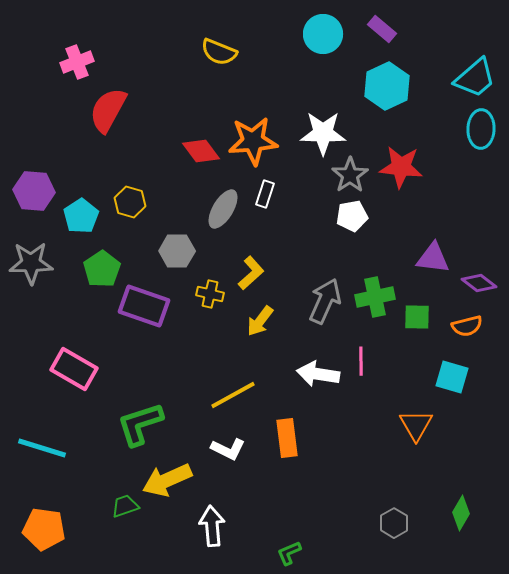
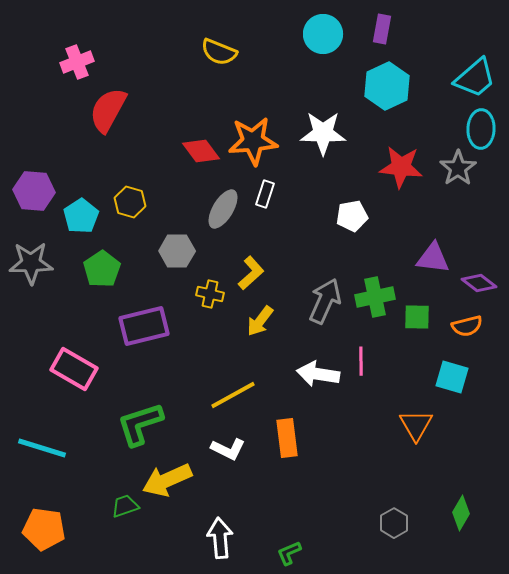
purple rectangle at (382, 29): rotated 60 degrees clockwise
gray star at (350, 175): moved 108 px right, 7 px up
purple rectangle at (144, 306): moved 20 px down; rotated 33 degrees counterclockwise
white arrow at (212, 526): moved 8 px right, 12 px down
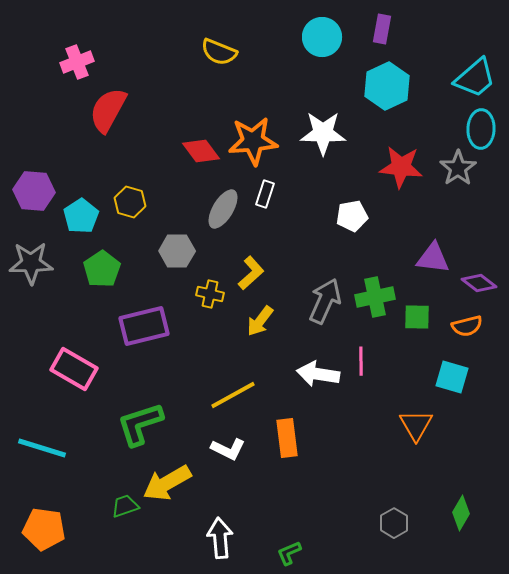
cyan circle at (323, 34): moved 1 px left, 3 px down
yellow arrow at (167, 480): moved 3 px down; rotated 6 degrees counterclockwise
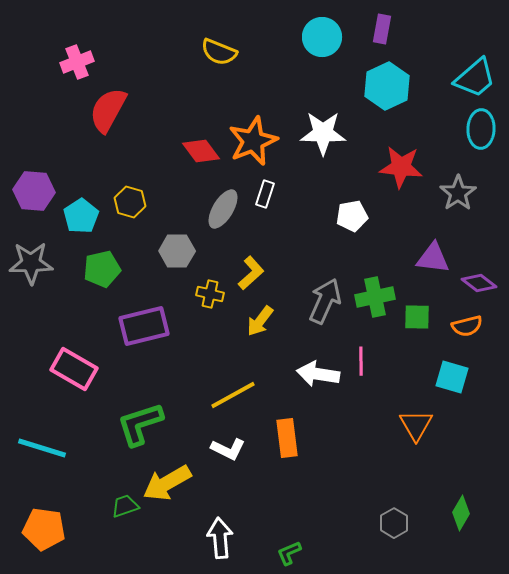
orange star at (253, 141): rotated 18 degrees counterclockwise
gray star at (458, 168): moved 25 px down
green pentagon at (102, 269): rotated 21 degrees clockwise
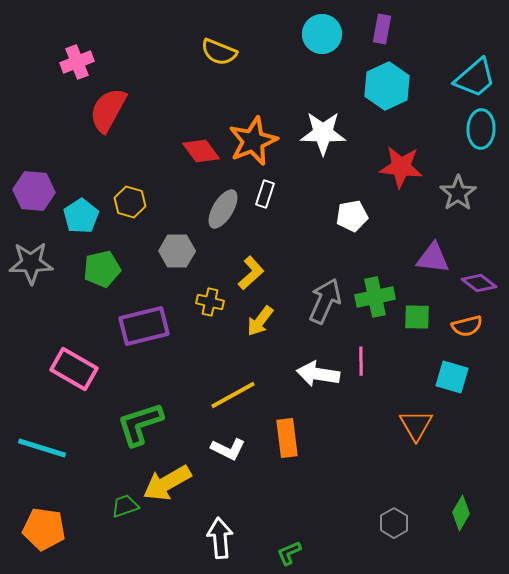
cyan circle at (322, 37): moved 3 px up
yellow cross at (210, 294): moved 8 px down
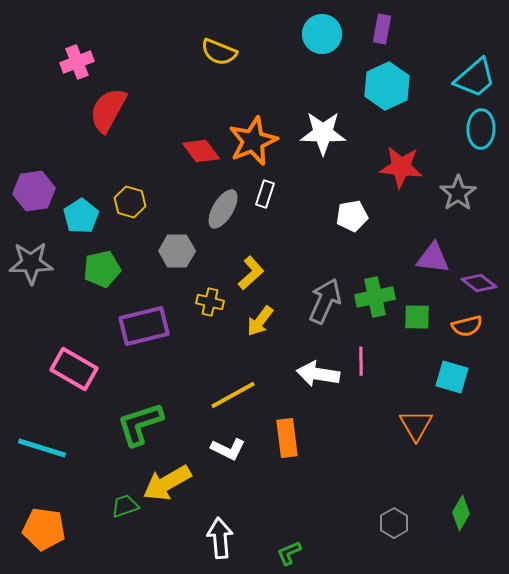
purple hexagon at (34, 191): rotated 12 degrees counterclockwise
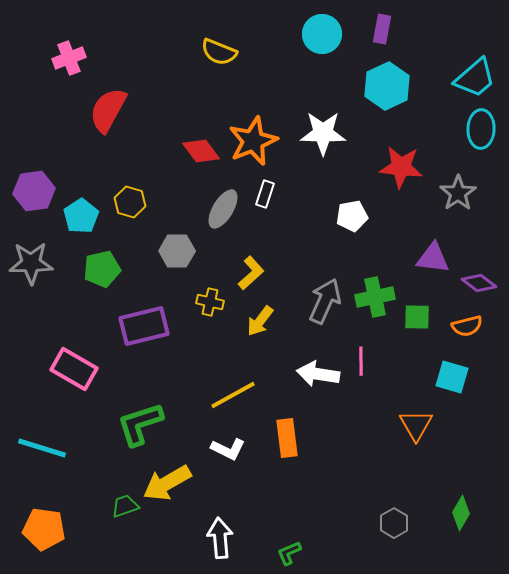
pink cross at (77, 62): moved 8 px left, 4 px up
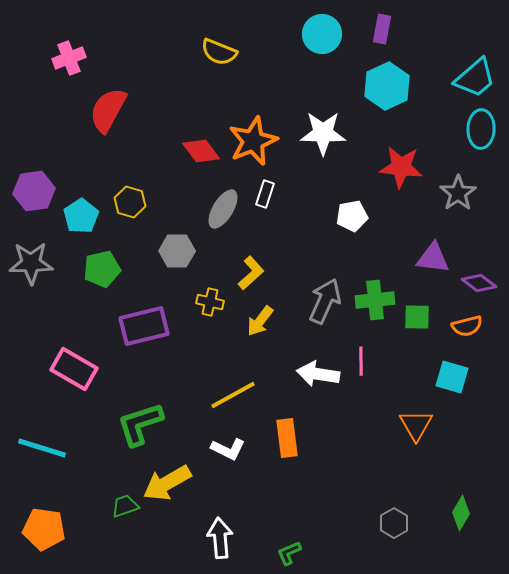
green cross at (375, 297): moved 3 px down; rotated 6 degrees clockwise
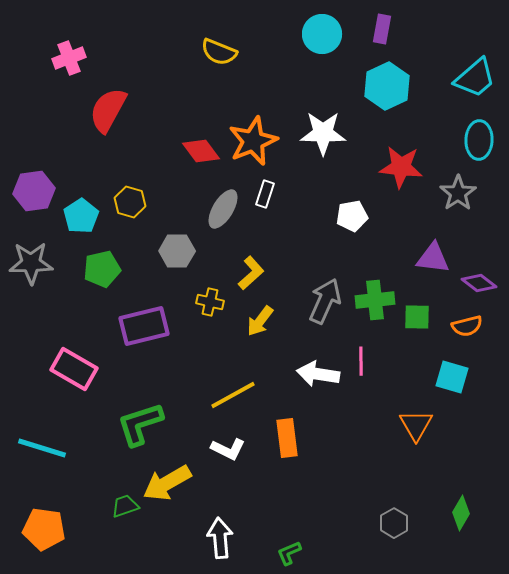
cyan ellipse at (481, 129): moved 2 px left, 11 px down
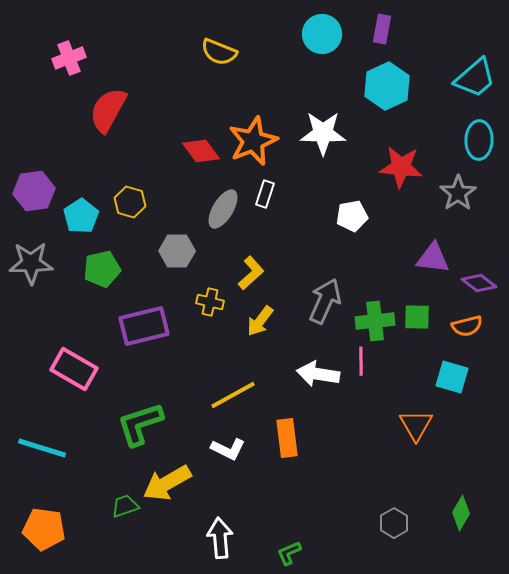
green cross at (375, 300): moved 21 px down
